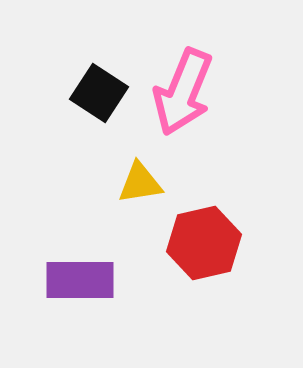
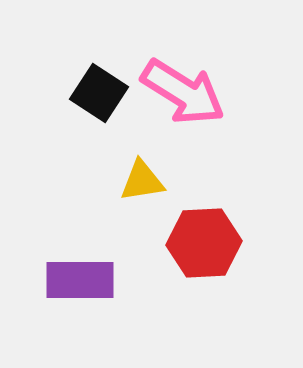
pink arrow: rotated 80 degrees counterclockwise
yellow triangle: moved 2 px right, 2 px up
red hexagon: rotated 10 degrees clockwise
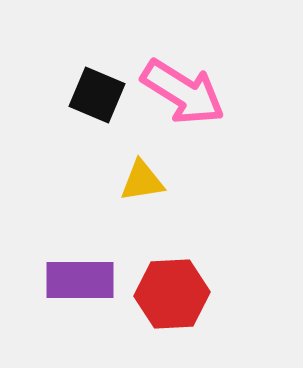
black square: moved 2 px left, 2 px down; rotated 10 degrees counterclockwise
red hexagon: moved 32 px left, 51 px down
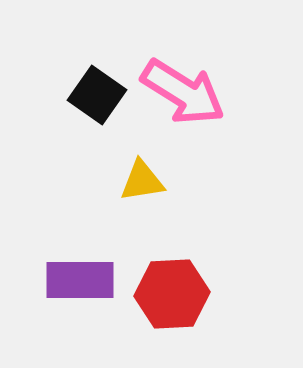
black square: rotated 12 degrees clockwise
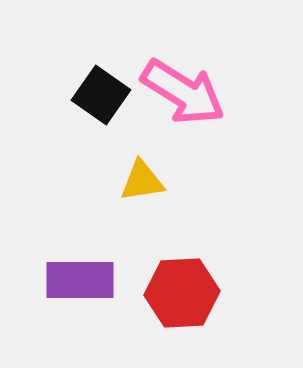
black square: moved 4 px right
red hexagon: moved 10 px right, 1 px up
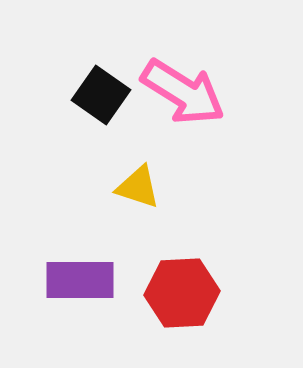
yellow triangle: moved 4 px left, 6 px down; rotated 27 degrees clockwise
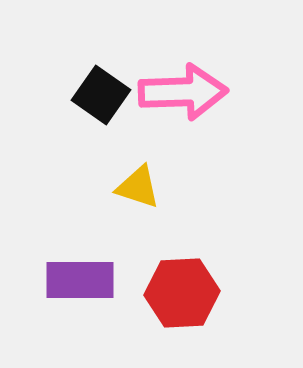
pink arrow: rotated 34 degrees counterclockwise
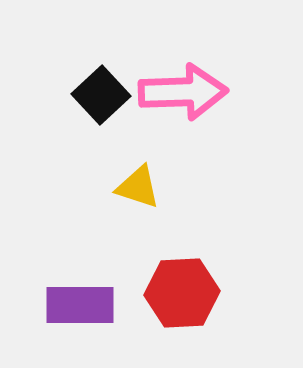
black square: rotated 12 degrees clockwise
purple rectangle: moved 25 px down
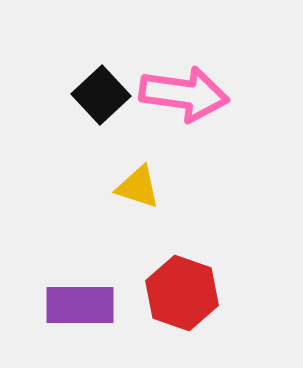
pink arrow: moved 1 px right, 2 px down; rotated 10 degrees clockwise
red hexagon: rotated 22 degrees clockwise
